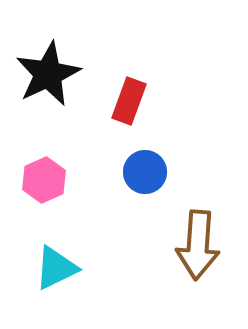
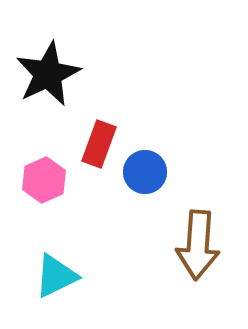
red rectangle: moved 30 px left, 43 px down
cyan triangle: moved 8 px down
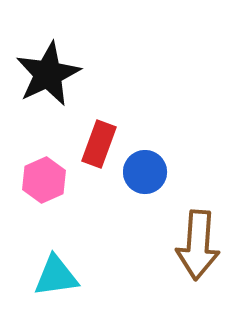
cyan triangle: rotated 18 degrees clockwise
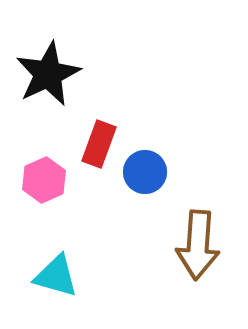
cyan triangle: rotated 24 degrees clockwise
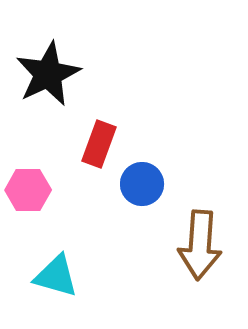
blue circle: moved 3 px left, 12 px down
pink hexagon: moved 16 px left, 10 px down; rotated 24 degrees clockwise
brown arrow: moved 2 px right
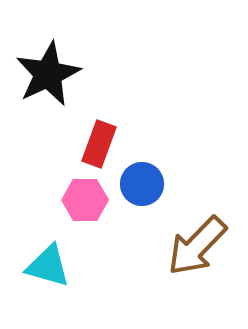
pink hexagon: moved 57 px right, 10 px down
brown arrow: moved 3 px left, 1 px down; rotated 40 degrees clockwise
cyan triangle: moved 8 px left, 10 px up
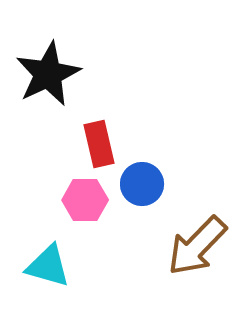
red rectangle: rotated 33 degrees counterclockwise
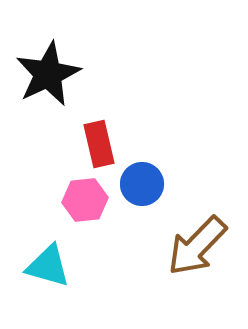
pink hexagon: rotated 6 degrees counterclockwise
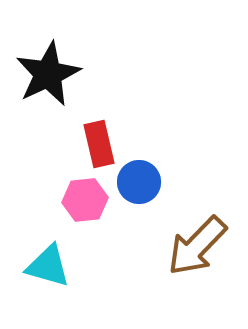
blue circle: moved 3 px left, 2 px up
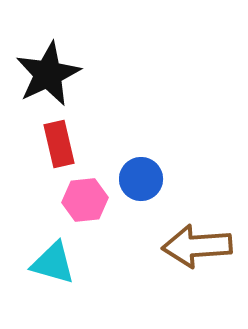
red rectangle: moved 40 px left
blue circle: moved 2 px right, 3 px up
brown arrow: rotated 42 degrees clockwise
cyan triangle: moved 5 px right, 3 px up
